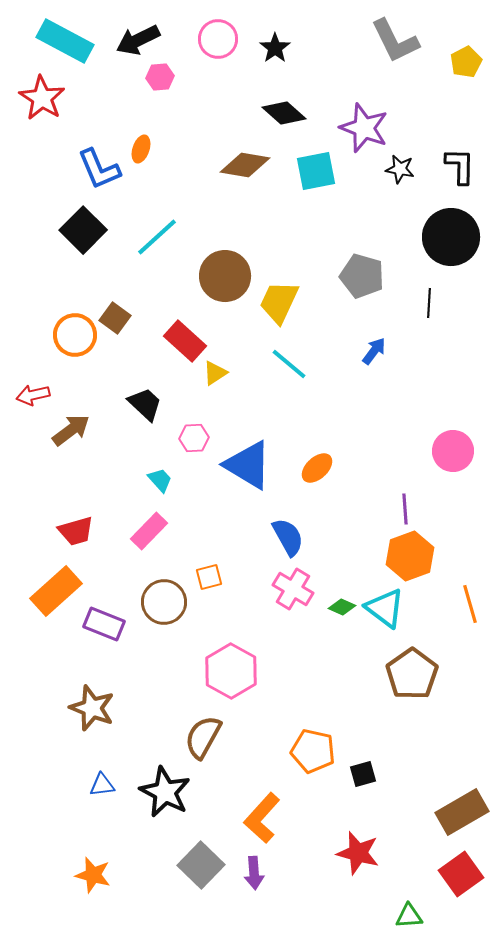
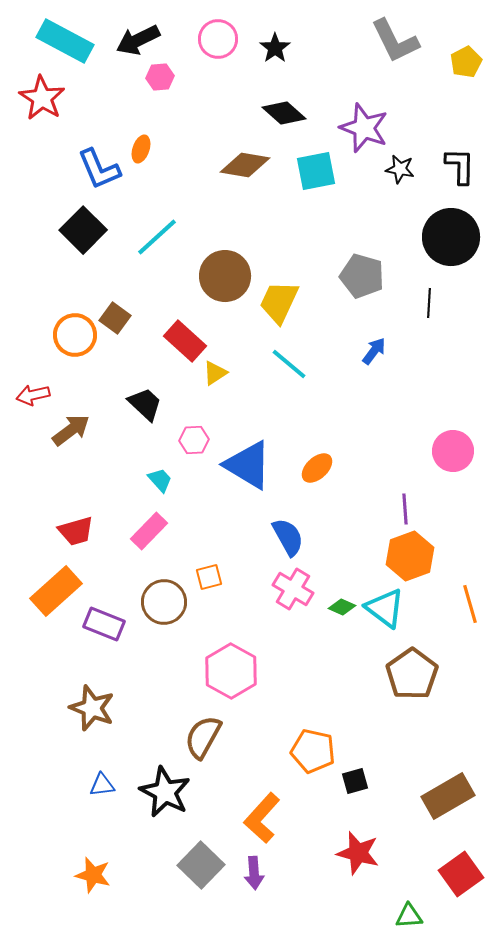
pink hexagon at (194, 438): moved 2 px down
black square at (363, 774): moved 8 px left, 7 px down
brown rectangle at (462, 812): moved 14 px left, 16 px up
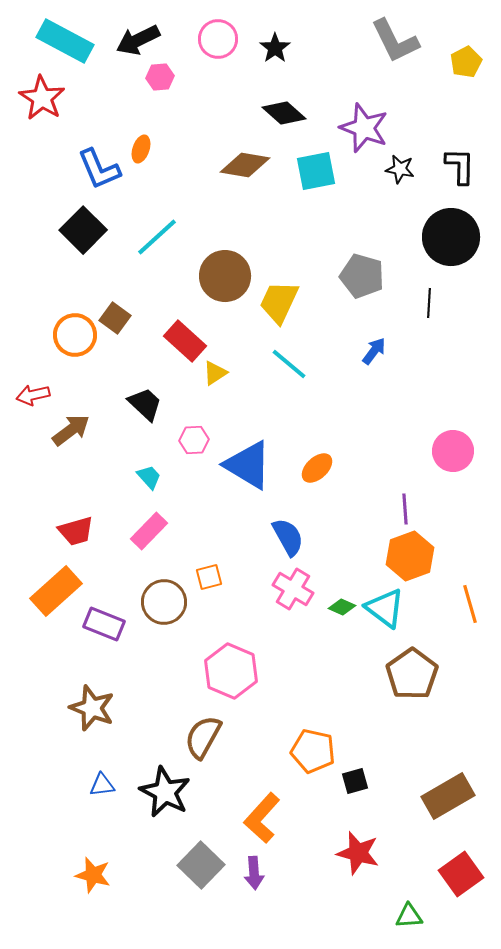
cyan trapezoid at (160, 480): moved 11 px left, 3 px up
pink hexagon at (231, 671): rotated 6 degrees counterclockwise
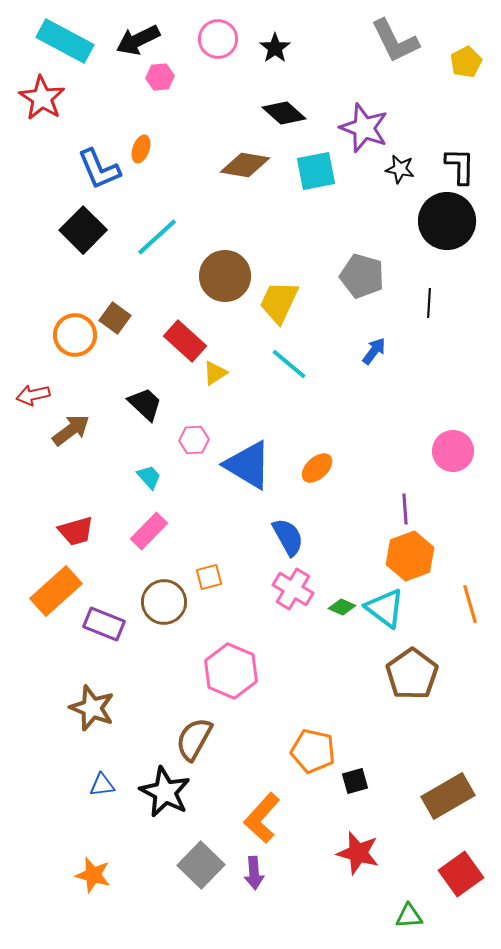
black circle at (451, 237): moved 4 px left, 16 px up
brown semicircle at (203, 737): moved 9 px left, 2 px down
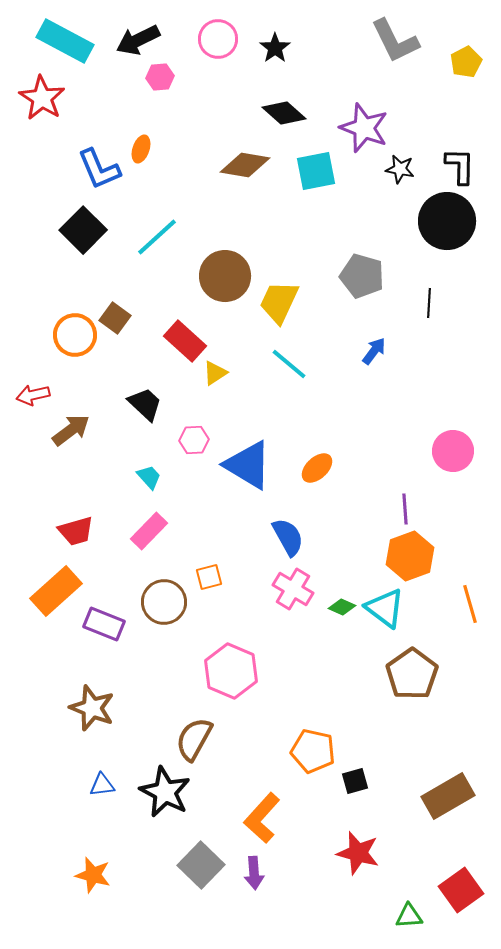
red square at (461, 874): moved 16 px down
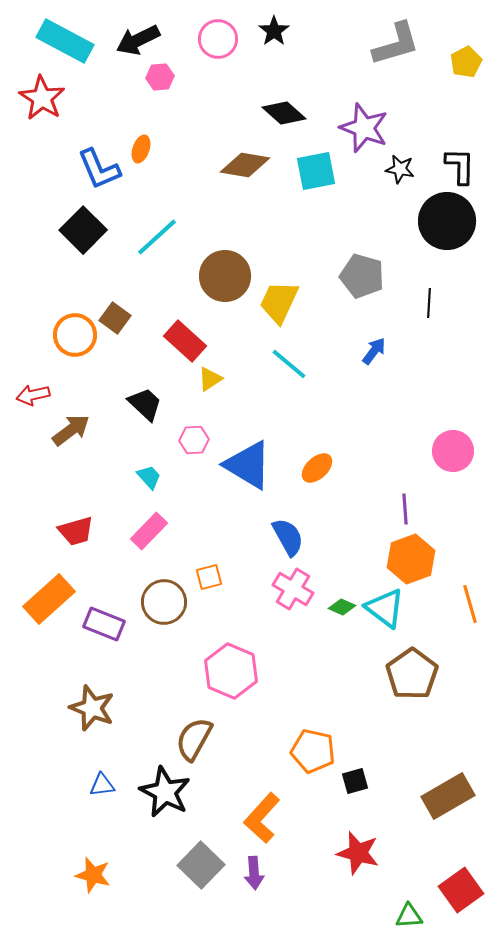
gray L-shape at (395, 41): moved 1 px right, 3 px down; rotated 80 degrees counterclockwise
black star at (275, 48): moved 1 px left, 17 px up
yellow triangle at (215, 373): moved 5 px left, 6 px down
orange hexagon at (410, 556): moved 1 px right, 3 px down
orange rectangle at (56, 591): moved 7 px left, 8 px down
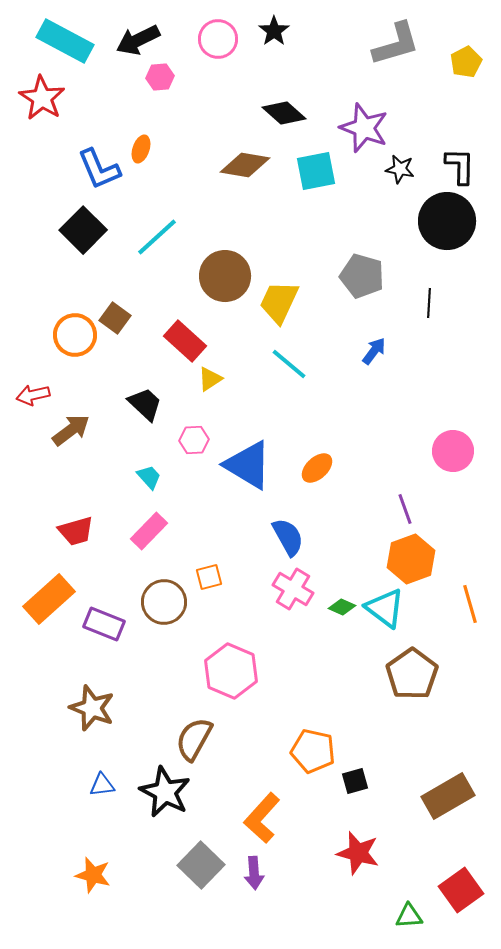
purple line at (405, 509): rotated 16 degrees counterclockwise
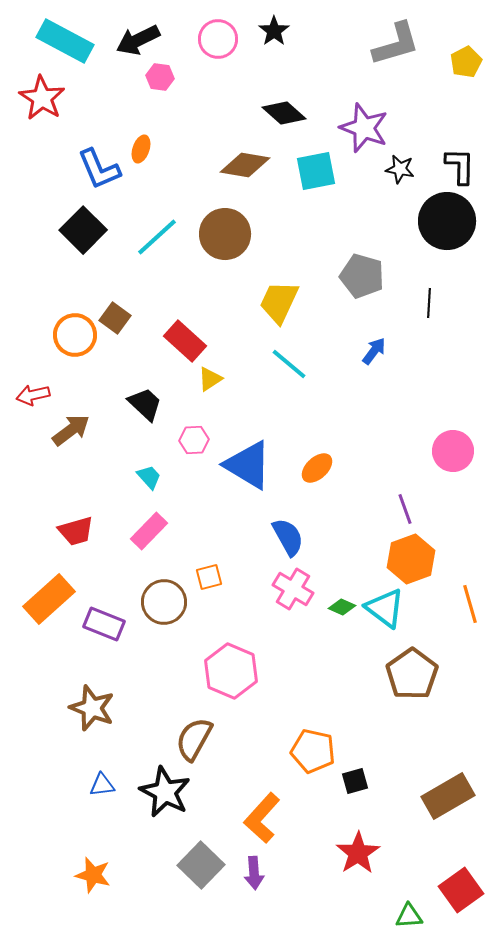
pink hexagon at (160, 77): rotated 12 degrees clockwise
brown circle at (225, 276): moved 42 px up
red star at (358, 853): rotated 24 degrees clockwise
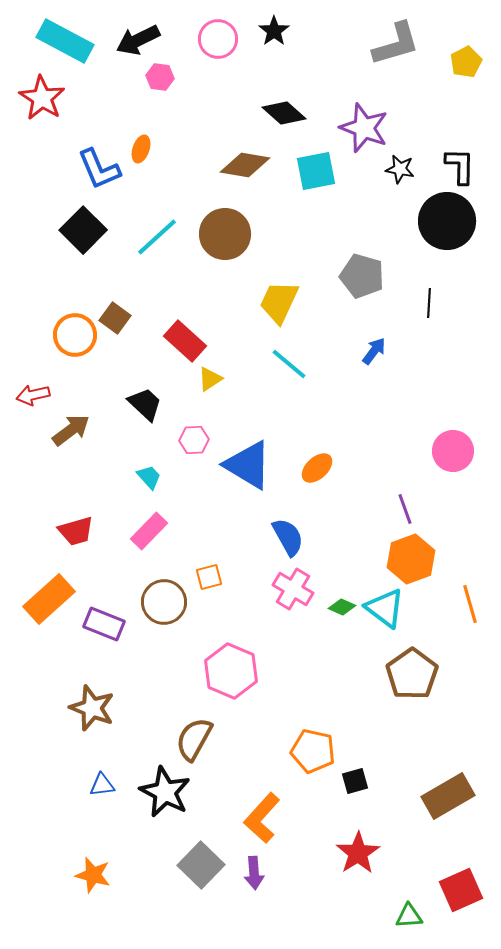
red square at (461, 890): rotated 12 degrees clockwise
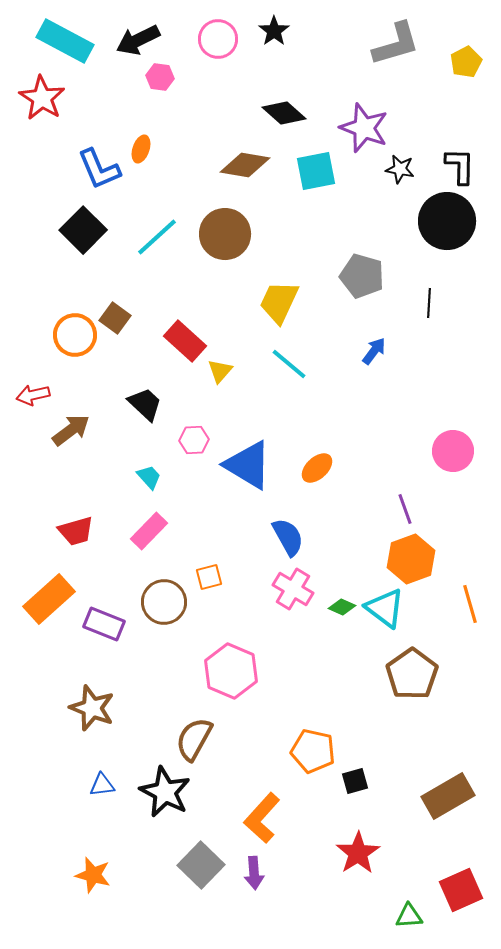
yellow triangle at (210, 379): moved 10 px right, 8 px up; rotated 16 degrees counterclockwise
